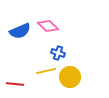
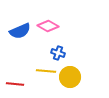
pink diamond: rotated 15 degrees counterclockwise
yellow line: rotated 18 degrees clockwise
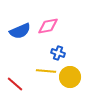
pink diamond: rotated 40 degrees counterclockwise
red line: rotated 36 degrees clockwise
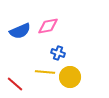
yellow line: moved 1 px left, 1 px down
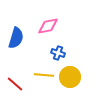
blue semicircle: moved 4 px left, 7 px down; rotated 50 degrees counterclockwise
yellow line: moved 1 px left, 3 px down
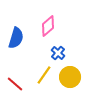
pink diamond: rotated 30 degrees counterclockwise
blue cross: rotated 24 degrees clockwise
yellow line: rotated 60 degrees counterclockwise
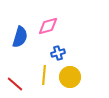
pink diamond: rotated 25 degrees clockwise
blue semicircle: moved 4 px right, 1 px up
blue cross: rotated 32 degrees clockwise
yellow line: rotated 30 degrees counterclockwise
